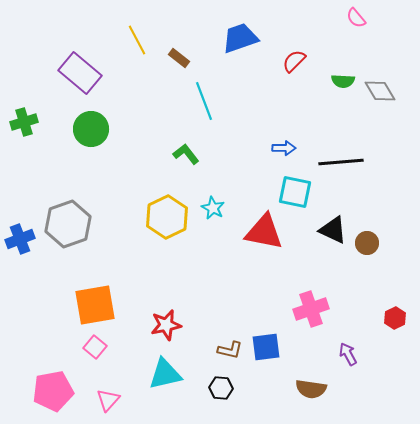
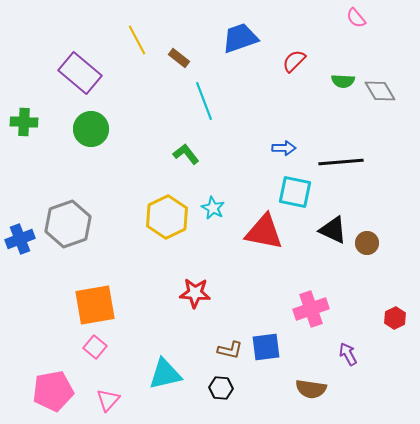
green cross: rotated 20 degrees clockwise
red star: moved 29 px right, 32 px up; rotated 16 degrees clockwise
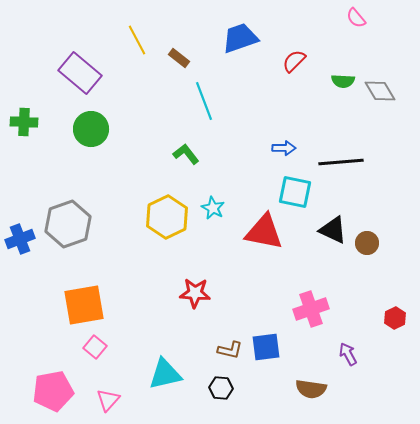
orange square: moved 11 px left
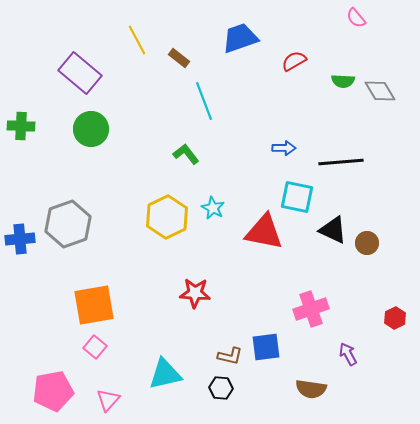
red semicircle: rotated 15 degrees clockwise
green cross: moved 3 px left, 4 px down
cyan square: moved 2 px right, 5 px down
blue cross: rotated 16 degrees clockwise
orange square: moved 10 px right
brown L-shape: moved 6 px down
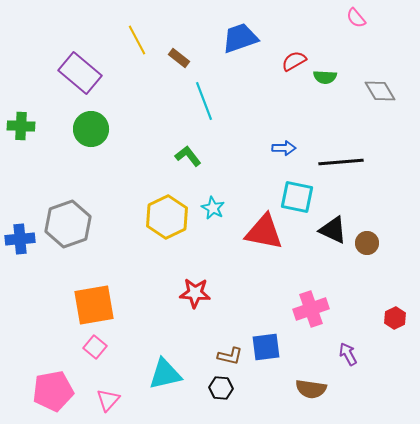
green semicircle: moved 18 px left, 4 px up
green L-shape: moved 2 px right, 2 px down
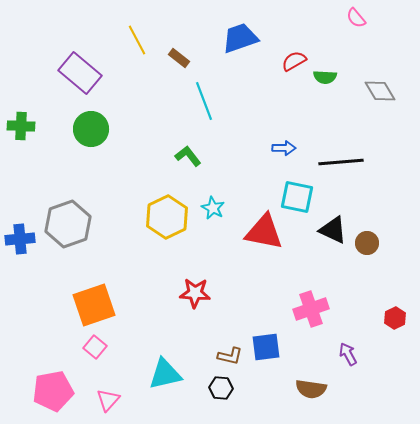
orange square: rotated 9 degrees counterclockwise
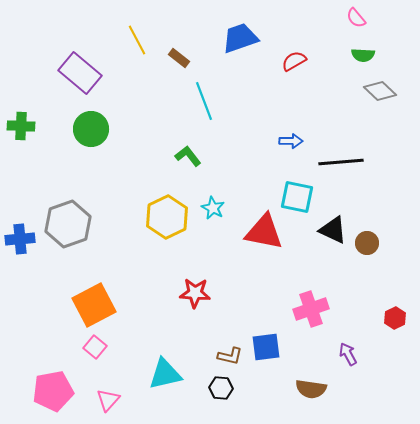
green semicircle: moved 38 px right, 22 px up
gray diamond: rotated 16 degrees counterclockwise
blue arrow: moved 7 px right, 7 px up
orange square: rotated 9 degrees counterclockwise
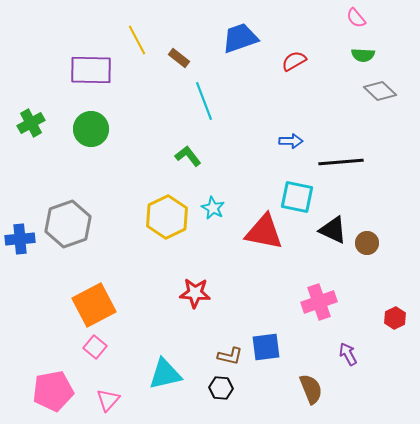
purple rectangle: moved 11 px right, 3 px up; rotated 39 degrees counterclockwise
green cross: moved 10 px right, 3 px up; rotated 32 degrees counterclockwise
pink cross: moved 8 px right, 7 px up
brown semicircle: rotated 120 degrees counterclockwise
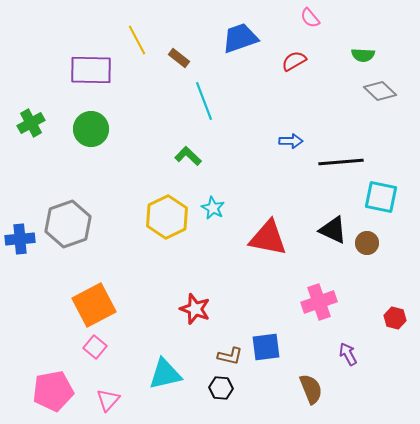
pink semicircle: moved 46 px left
green L-shape: rotated 8 degrees counterclockwise
cyan square: moved 84 px right
red triangle: moved 4 px right, 6 px down
red star: moved 16 px down; rotated 16 degrees clockwise
red hexagon: rotated 20 degrees counterclockwise
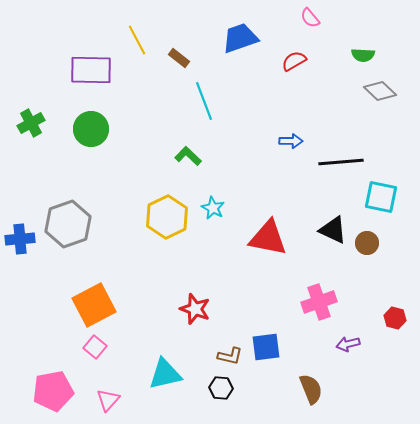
purple arrow: moved 10 px up; rotated 75 degrees counterclockwise
